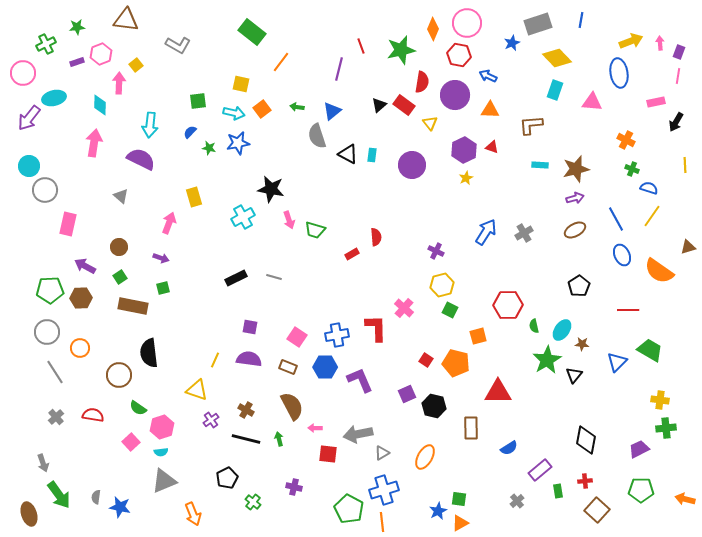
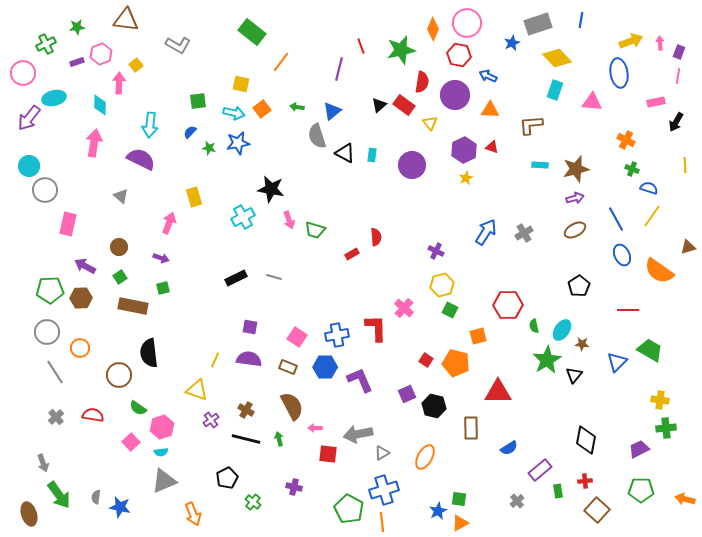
black triangle at (348, 154): moved 3 px left, 1 px up
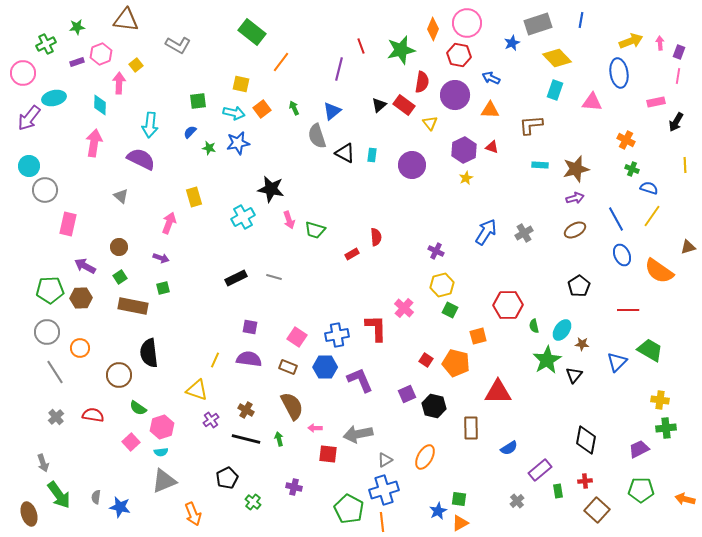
blue arrow at (488, 76): moved 3 px right, 2 px down
green arrow at (297, 107): moved 3 px left, 1 px down; rotated 56 degrees clockwise
gray triangle at (382, 453): moved 3 px right, 7 px down
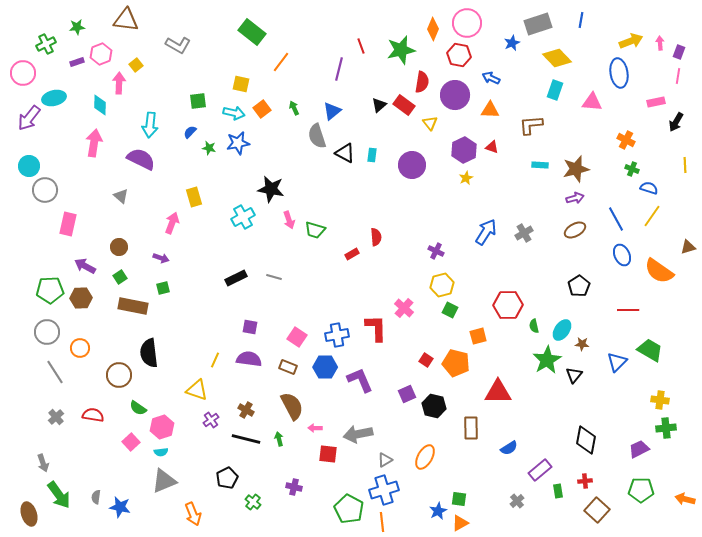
pink arrow at (169, 223): moved 3 px right
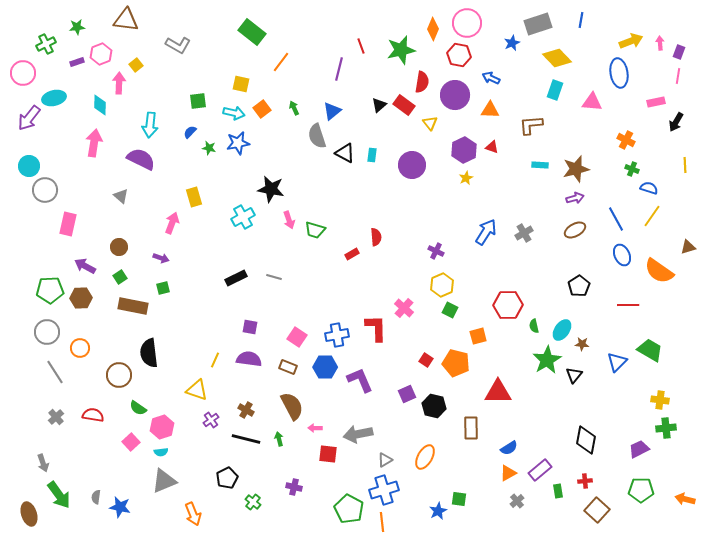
yellow hexagon at (442, 285): rotated 10 degrees counterclockwise
red line at (628, 310): moved 5 px up
orange triangle at (460, 523): moved 48 px right, 50 px up
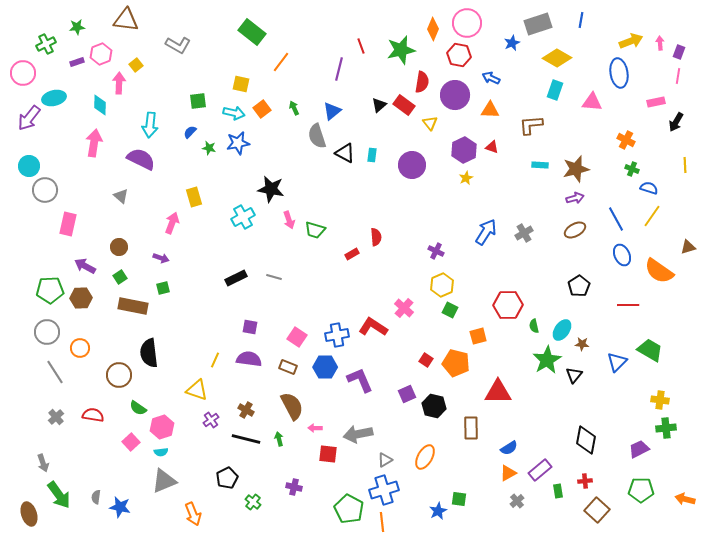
yellow diamond at (557, 58): rotated 16 degrees counterclockwise
red L-shape at (376, 328): moved 3 px left, 1 px up; rotated 56 degrees counterclockwise
